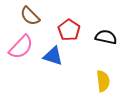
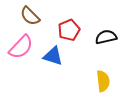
red pentagon: rotated 15 degrees clockwise
black semicircle: rotated 25 degrees counterclockwise
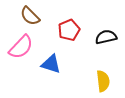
blue triangle: moved 2 px left, 8 px down
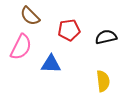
red pentagon: rotated 15 degrees clockwise
pink semicircle: rotated 16 degrees counterclockwise
blue triangle: rotated 15 degrees counterclockwise
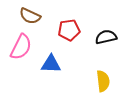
brown semicircle: rotated 20 degrees counterclockwise
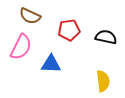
black semicircle: rotated 25 degrees clockwise
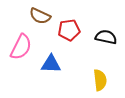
brown semicircle: moved 10 px right
yellow semicircle: moved 3 px left, 1 px up
